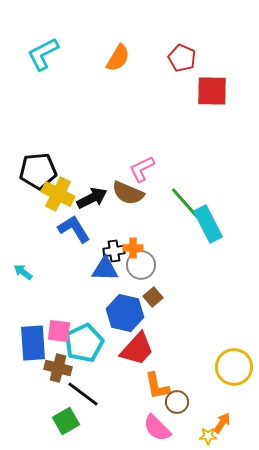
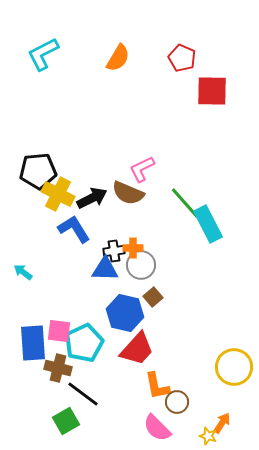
yellow star: rotated 18 degrees clockwise
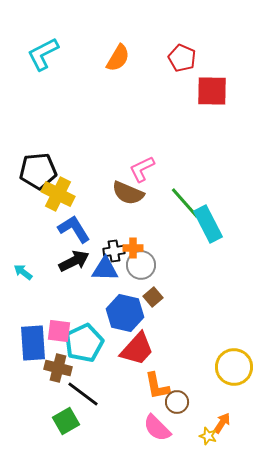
black arrow: moved 18 px left, 63 px down
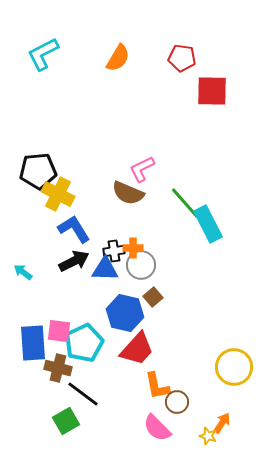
red pentagon: rotated 16 degrees counterclockwise
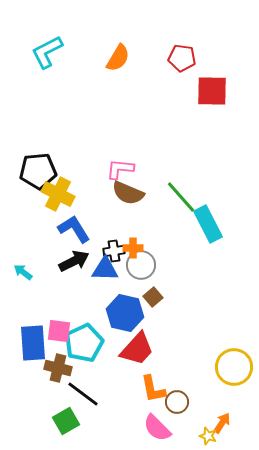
cyan L-shape: moved 4 px right, 2 px up
pink L-shape: moved 22 px left; rotated 32 degrees clockwise
green line: moved 4 px left, 6 px up
orange L-shape: moved 4 px left, 3 px down
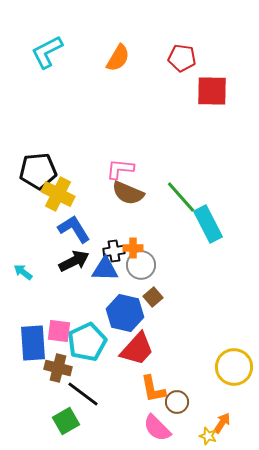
cyan pentagon: moved 3 px right, 1 px up
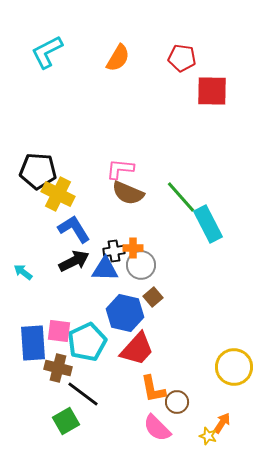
black pentagon: rotated 9 degrees clockwise
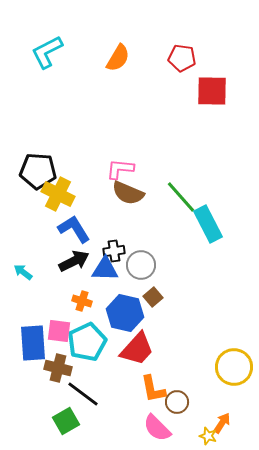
orange cross: moved 51 px left, 53 px down; rotated 18 degrees clockwise
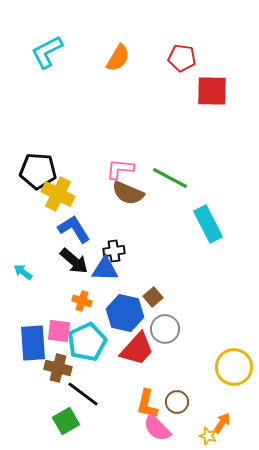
green line: moved 11 px left, 19 px up; rotated 21 degrees counterclockwise
black arrow: rotated 68 degrees clockwise
gray circle: moved 24 px right, 64 px down
orange L-shape: moved 6 px left, 15 px down; rotated 24 degrees clockwise
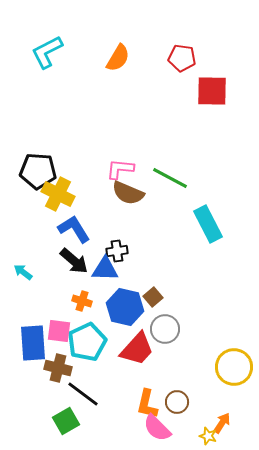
black cross: moved 3 px right
blue hexagon: moved 6 px up
